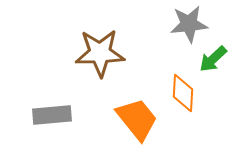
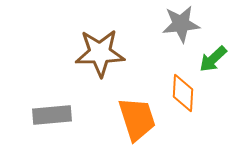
gray star: moved 8 px left
orange trapezoid: rotated 21 degrees clockwise
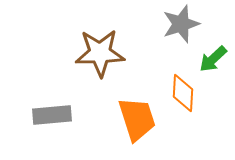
gray star: rotated 12 degrees counterclockwise
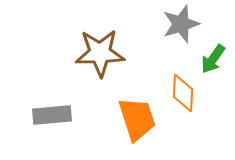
green arrow: rotated 12 degrees counterclockwise
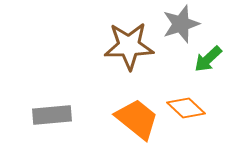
brown star: moved 29 px right, 7 px up
green arrow: moved 5 px left; rotated 12 degrees clockwise
orange diamond: moved 3 px right, 15 px down; rotated 51 degrees counterclockwise
orange trapezoid: rotated 33 degrees counterclockwise
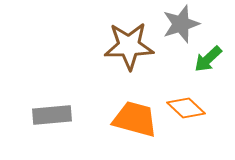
orange trapezoid: moved 2 px left; rotated 24 degrees counterclockwise
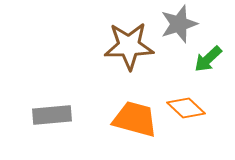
gray star: moved 2 px left
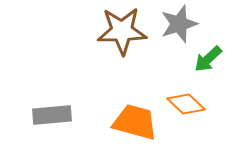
brown star: moved 7 px left, 15 px up
orange diamond: moved 4 px up
orange trapezoid: moved 3 px down
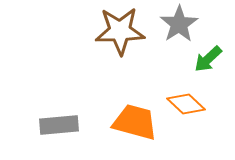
gray star: rotated 15 degrees counterclockwise
brown star: moved 2 px left
gray rectangle: moved 7 px right, 10 px down
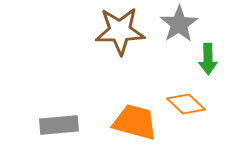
green arrow: rotated 48 degrees counterclockwise
